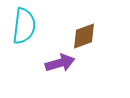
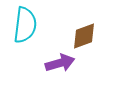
cyan semicircle: moved 1 px right, 1 px up
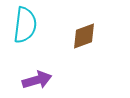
purple arrow: moved 23 px left, 17 px down
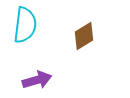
brown diamond: rotated 12 degrees counterclockwise
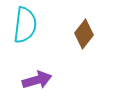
brown diamond: moved 2 px up; rotated 20 degrees counterclockwise
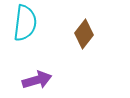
cyan semicircle: moved 2 px up
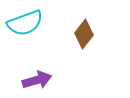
cyan semicircle: rotated 63 degrees clockwise
